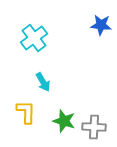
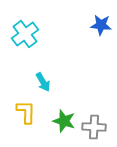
cyan cross: moved 9 px left, 4 px up
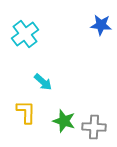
cyan arrow: rotated 18 degrees counterclockwise
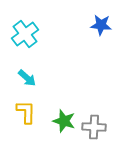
cyan arrow: moved 16 px left, 4 px up
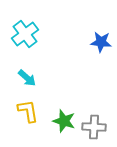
blue star: moved 17 px down
yellow L-shape: moved 2 px right, 1 px up; rotated 10 degrees counterclockwise
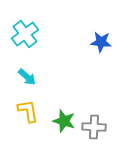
cyan arrow: moved 1 px up
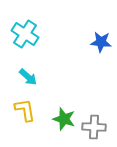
cyan cross: rotated 20 degrees counterclockwise
cyan arrow: moved 1 px right
yellow L-shape: moved 3 px left, 1 px up
green star: moved 2 px up
